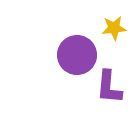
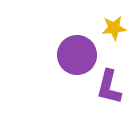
purple L-shape: rotated 9 degrees clockwise
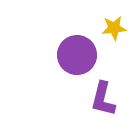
purple L-shape: moved 6 px left, 12 px down
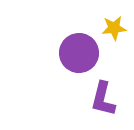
purple circle: moved 2 px right, 2 px up
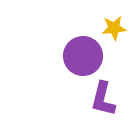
purple circle: moved 4 px right, 3 px down
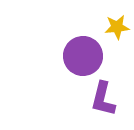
yellow star: moved 3 px right, 1 px up
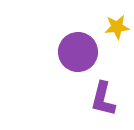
purple circle: moved 5 px left, 4 px up
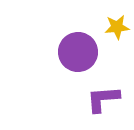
purple L-shape: rotated 72 degrees clockwise
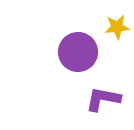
purple L-shape: rotated 15 degrees clockwise
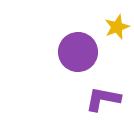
yellow star: rotated 15 degrees counterclockwise
